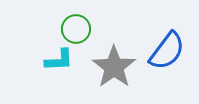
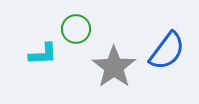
cyan L-shape: moved 16 px left, 6 px up
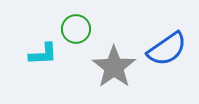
blue semicircle: moved 2 px up; rotated 18 degrees clockwise
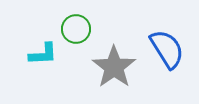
blue semicircle: rotated 87 degrees counterclockwise
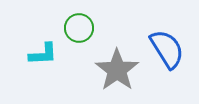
green circle: moved 3 px right, 1 px up
gray star: moved 3 px right, 3 px down
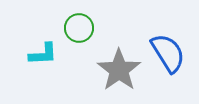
blue semicircle: moved 1 px right, 4 px down
gray star: moved 2 px right
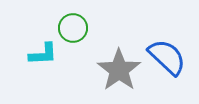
green circle: moved 6 px left
blue semicircle: moved 1 px left, 4 px down; rotated 15 degrees counterclockwise
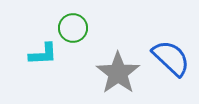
blue semicircle: moved 4 px right, 1 px down
gray star: moved 1 px left, 3 px down
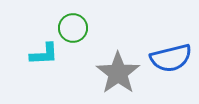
cyan L-shape: moved 1 px right
blue semicircle: rotated 123 degrees clockwise
